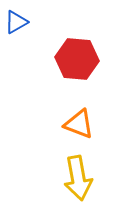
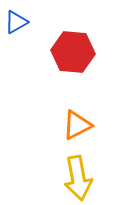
red hexagon: moved 4 px left, 7 px up
orange triangle: moved 2 px left, 1 px down; rotated 48 degrees counterclockwise
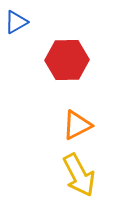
red hexagon: moved 6 px left, 8 px down; rotated 6 degrees counterclockwise
yellow arrow: moved 1 px right, 3 px up; rotated 18 degrees counterclockwise
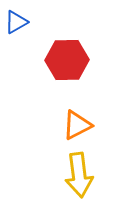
yellow arrow: rotated 21 degrees clockwise
